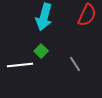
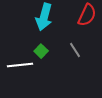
gray line: moved 14 px up
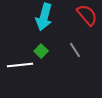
red semicircle: rotated 65 degrees counterclockwise
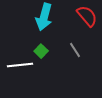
red semicircle: moved 1 px down
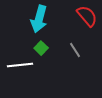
cyan arrow: moved 5 px left, 2 px down
green square: moved 3 px up
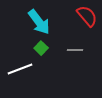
cyan arrow: moved 3 px down; rotated 52 degrees counterclockwise
gray line: rotated 56 degrees counterclockwise
white line: moved 4 px down; rotated 15 degrees counterclockwise
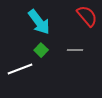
green square: moved 2 px down
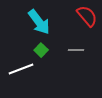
gray line: moved 1 px right
white line: moved 1 px right
